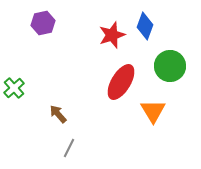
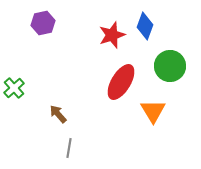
gray line: rotated 18 degrees counterclockwise
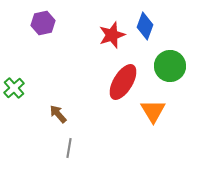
red ellipse: moved 2 px right
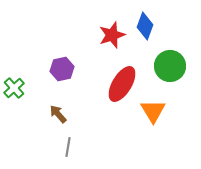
purple hexagon: moved 19 px right, 46 px down
red ellipse: moved 1 px left, 2 px down
gray line: moved 1 px left, 1 px up
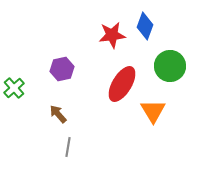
red star: rotated 12 degrees clockwise
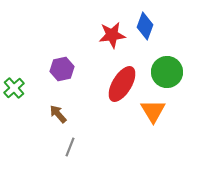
green circle: moved 3 px left, 6 px down
gray line: moved 2 px right; rotated 12 degrees clockwise
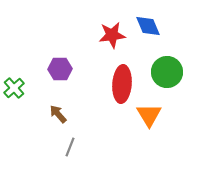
blue diamond: moved 3 px right; rotated 44 degrees counterclockwise
purple hexagon: moved 2 px left; rotated 10 degrees clockwise
red ellipse: rotated 27 degrees counterclockwise
orange triangle: moved 4 px left, 4 px down
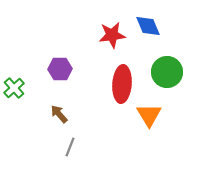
brown arrow: moved 1 px right
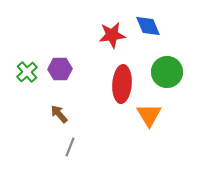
green cross: moved 13 px right, 16 px up
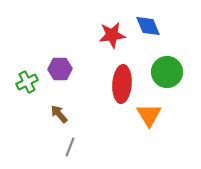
green cross: moved 10 px down; rotated 15 degrees clockwise
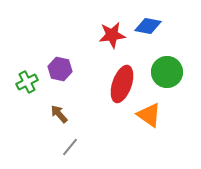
blue diamond: rotated 56 degrees counterclockwise
purple hexagon: rotated 15 degrees clockwise
red ellipse: rotated 15 degrees clockwise
orange triangle: rotated 24 degrees counterclockwise
gray line: rotated 18 degrees clockwise
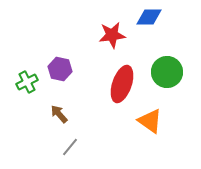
blue diamond: moved 1 px right, 9 px up; rotated 12 degrees counterclockwise
orange triangle: moved 1 px right, 6 px down
